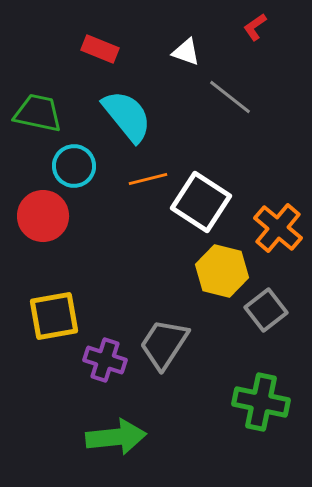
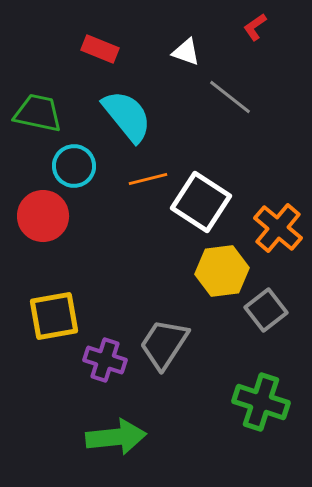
yellow hexagon: rotated 21 degrees counterclockwise
green cross: rotated 6 degrees clockwise
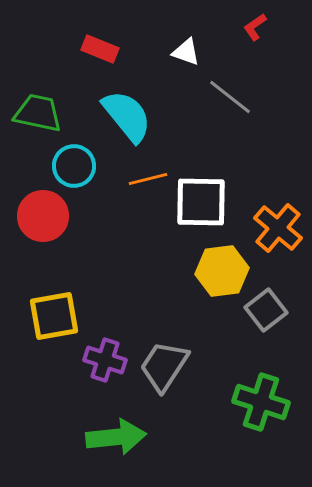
white square: rotated 32 degrees counterclockwise
gray trapezoid: moved 22 px down
